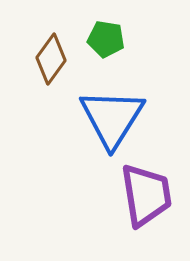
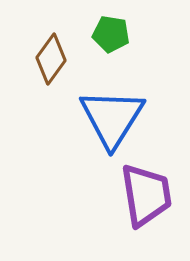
green pentagon: moved 5 px right, 5 px up
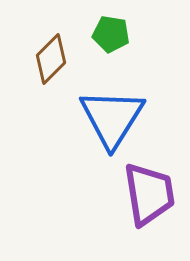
brown diamond: rotated 9 degrees clockwise
purple trapezoid: moved 3 px right, 1 px up
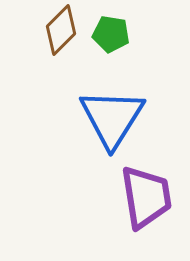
brown diamond: moved 10 px right, 29 px up
purple trapezoid: moved 3 px left, 3 px down
